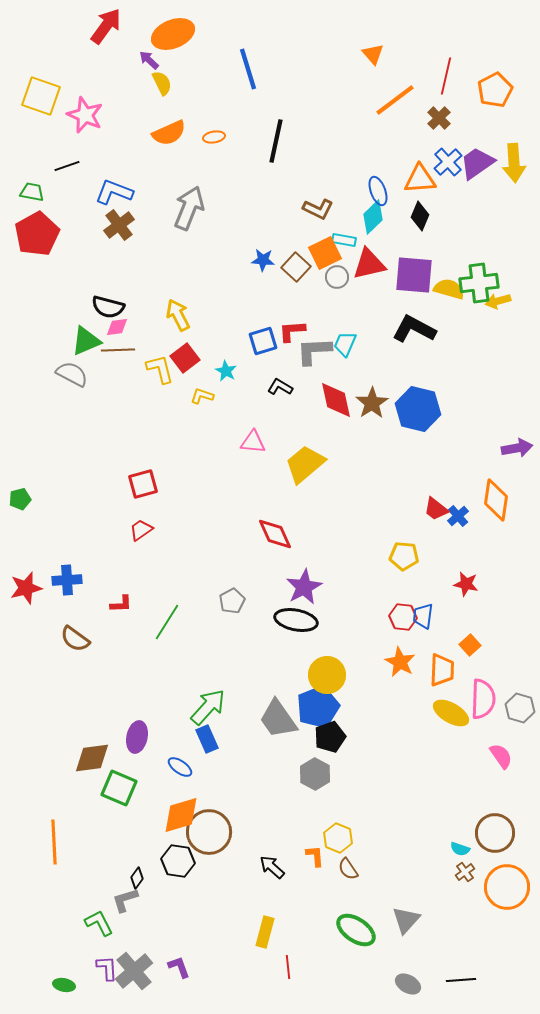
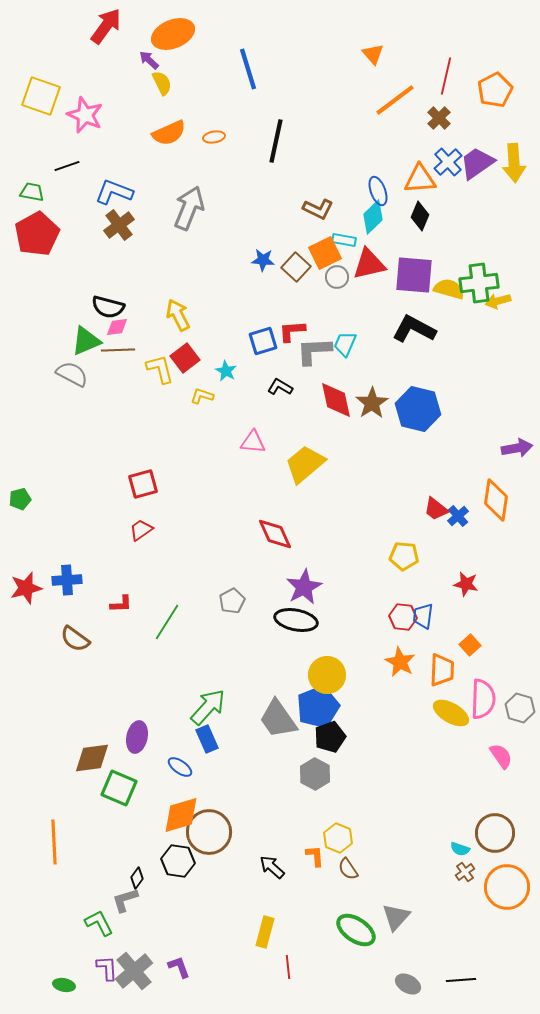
gray triangle at (406, 920): moved 10 px left, 3 px up
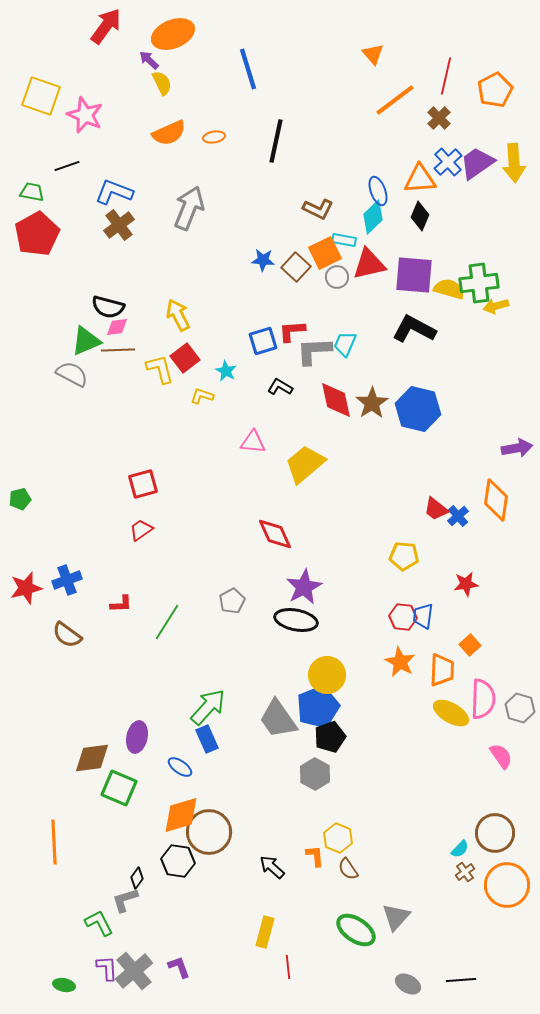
yellow arrow at (498, 301): moved 2 px left, 5 px down
blue cross at (67, 580): rotated 16 degrees counterclockwise
red star at (466, 584): rotated 20 degrees counterclockwise
brown semicircle at (75, 639): moved 8 px left, 4 px up
cyan semicircle at (460, 849): rotated 66 degrees counterclockwise
orange circle at (507, 887): moved 2 px up
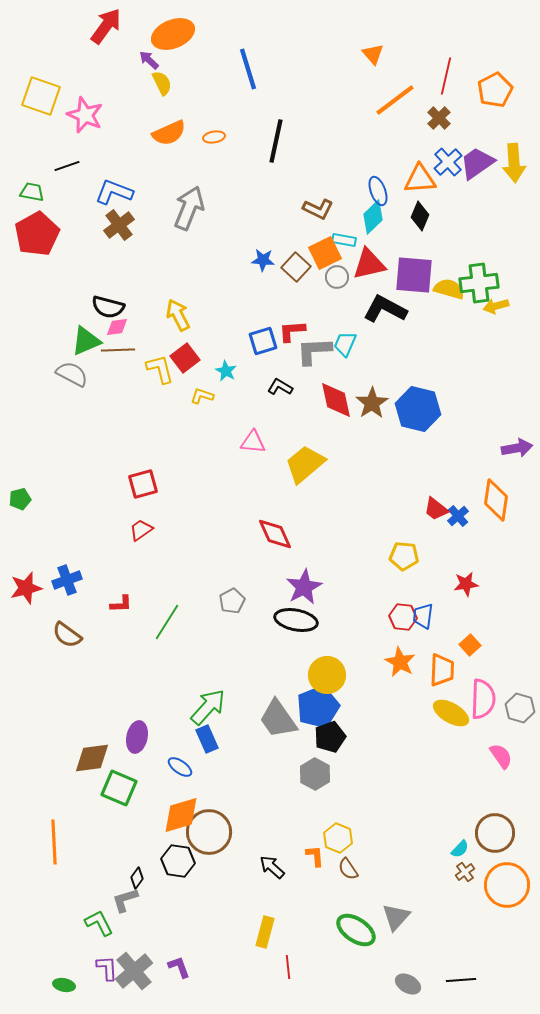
black L-shape at (414, 329): moved 29 px left, 20 px up
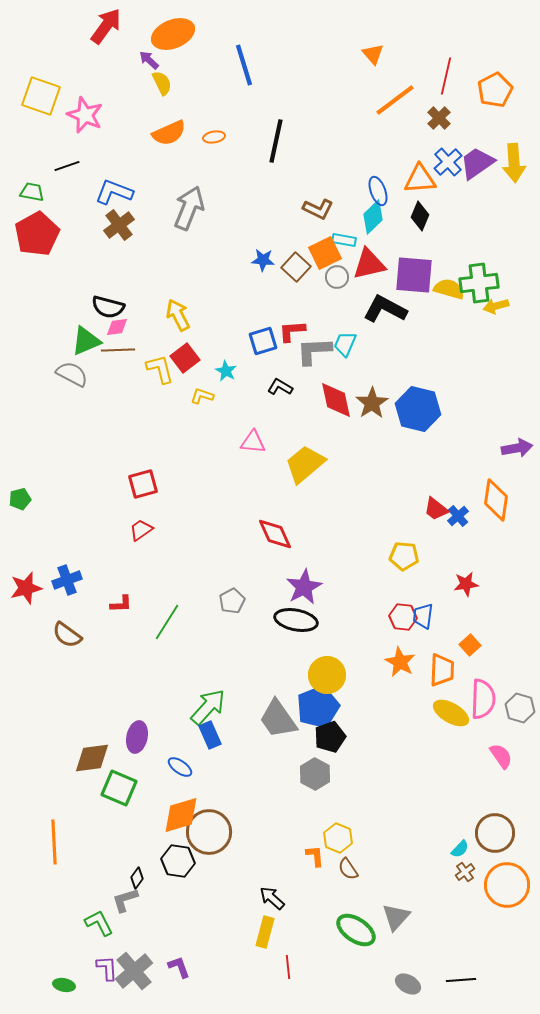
blue line at (248, 69): moved 4 px left, 4 px up
blue rectangle at (207, 739): moved 3 px right, 4 px up
black arrow at (272, 867): moved 31 px down
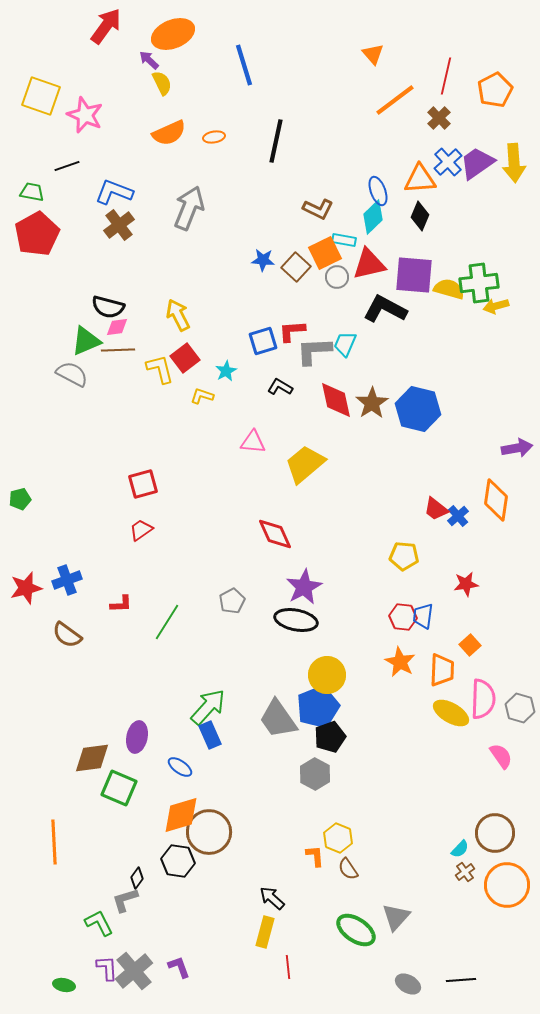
cyan star at (226, 371): rotated 15 degrees clockwise
